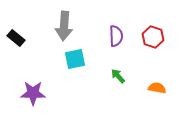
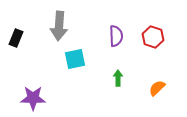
gray arrow: moved 5 px left
black rectangle: rotated 72 degrees clockwise
green arrow: moved 2 px down; rotated 42 degrees clockwise
orange semicircle: rotated 54 degrees counterclockwise
purple star: moved 5 px down
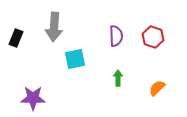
gray arrow: moved 5 px left, 1 px down
